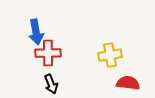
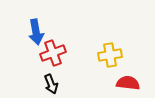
red cross: moved 5 px right; rotated 20 degrees counterclockwise
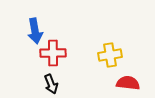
blue arrow: moved 1 px left, 1 px up
red cross: rotated 20 degrees clockwise
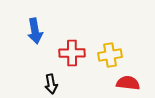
red cross: moved 19 px right
black arrow: rotated 12 degrees clockwise
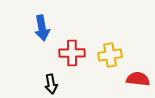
blue arrow: moved 7 px right, 3 px up
red semicircle: moved 10 px right, 4 px up
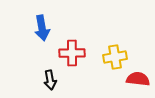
yellow cross: moved 5 px right, 2 px down
black arrow: moved 1 px left, 4 px up
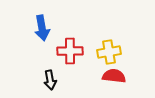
red cross: moved 2 px left, 2 px up
yellow cross: moved 6 px left, 5 px up
red semicircle: moved 24 px left, 3 px up
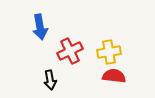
blue arrow: moved 2 px left, 1 px up
red cross: rotated 25 degrees counterclockwise
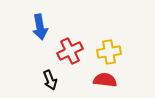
red semicircle: moved 9 px left, 4 px down
black arrow: rotated 12 degrees counterclockwise
